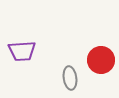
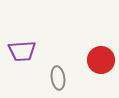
gray ellipse: moved 12 px left
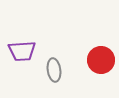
gray ellipse: moved 4 px left, 8 px up
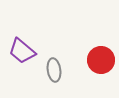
purple trapezoid: rotated 44 degrees clockwise
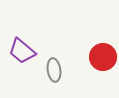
red circle: moved 2 px right, 3 px up
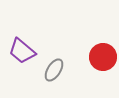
gray ellipse: rotated 40 degrees clockwise
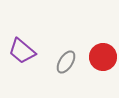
gray ellipse: moved 12 px right, 8 px up
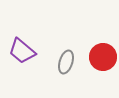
gray ellipse: rotated 15 degrees counterclockwise
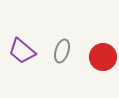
gray ellipse: moved 4 px left, 11 px up
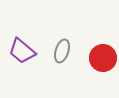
red circle: moved 1 px down
